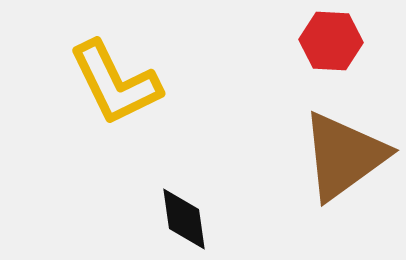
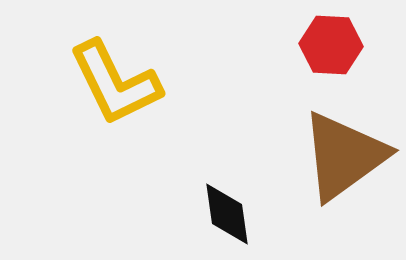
red hexagon: moved 4 px down
black diamond: moved 43 px right, 5 px up
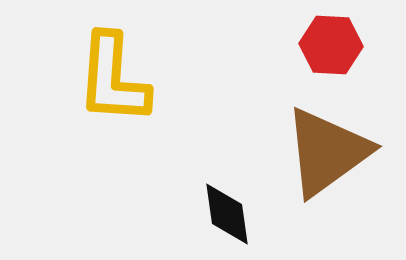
yellow L-shape: moved 2 px left, 4 px up; rotated 30 degrees clockwise
brown triangle: moved 17 px left, 4 px up
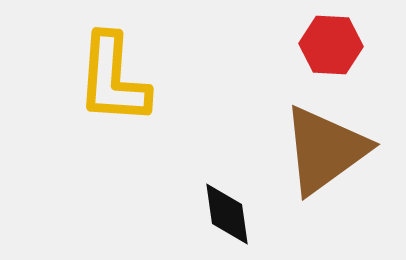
brown triangle: moved 2 px left, 2 px up
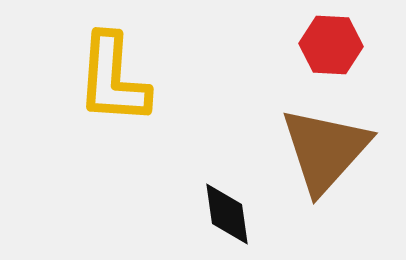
brown triangle: rotated 12 degrees counterclockwise
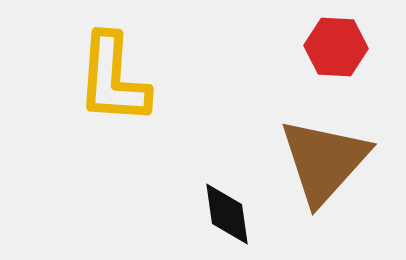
red hexagon: moved 5 px right, 2 px down
brown triangle: moved 1 px left, 11 px down
